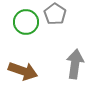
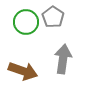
gray pentagon: moved 2 px left, 3 px down
gray arrow: moved 12 px left, 5 px up
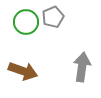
gray pentagon: rotated 15 degrees clockwise
gray arrow: moved 19 px right, 8 px down
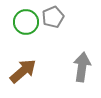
brown arrow: rotated 60 degrees counterclockwise
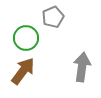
green circle: moved 16 px down
brown arrow: rotated 12 degrees counterclockwise
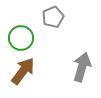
green circle: moved 5 px left
gray arrow: rotated 8 degrees clockwise
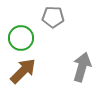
gray pentagon: rotated 25 degrees clockwise
brown arrow: rotated 8 degrees clockwise
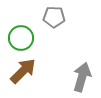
gray pentagon: moved 1 px right
gray arrow: moved 10 px down
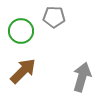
green circle: moved 7 px up
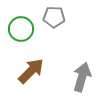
green circle: moved 2 px up
brown arrow: moved 8 px right
